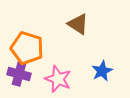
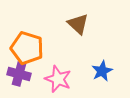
brown triangle: rotated 10 degrees clockwise
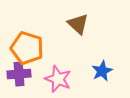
purple cross: rotated 20 degrees counterclockwise
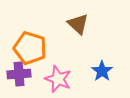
orange pentagon: moved 3 px right
blue star: rotated 10 degrees counterclockwise
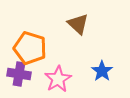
purple cross: rotated 15 degrees clockwise
pink star: rotated 20 degrees clockwise
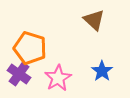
brown triangle: moved 16 px right, 4 px up
purple cross: rotated 25 degrees clockwise
pink star: moved 1 px up
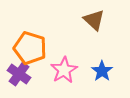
pink star: moved 6 px right, 8 px up
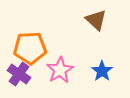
brown triangle: moved 2 px right
orange pentagon: rotated 20 degrees counterclockwise
pink star: moved 4 px left
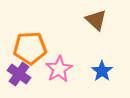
pink star: moved 1 px left, 1 px up
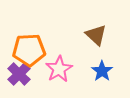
brown triangle: moved 15 px down
orange pentagon: moved 1 px left, 2 px down
purple cross: rotated 10 degrees clockwise
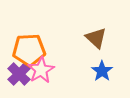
brown triangle: moved 3 px down
pink star: moved 18 px left, 1 px down
